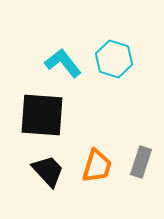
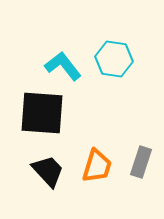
cyan hexagon: rotated 9 degrees counterclockwise
cyan L-shape: moved 3 px down
black square: moved 2 px up
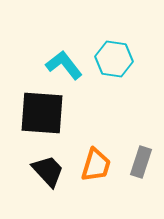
cyan L-shape: moved 1 px right, 1 px up
orange trapezoid: moved 1 px left, 1 px up
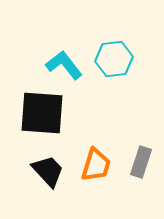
cyan hexagon: rotated 15 degrees counterclockwise
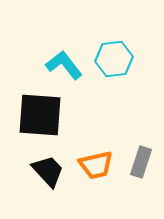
black square: moved 2 px left, 2 px down
orange trapezoid: rotated 60 degrees clockwise
